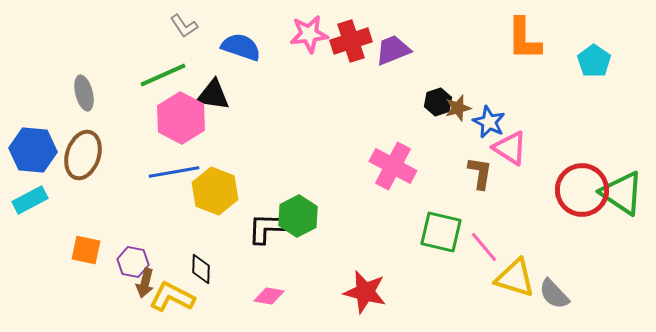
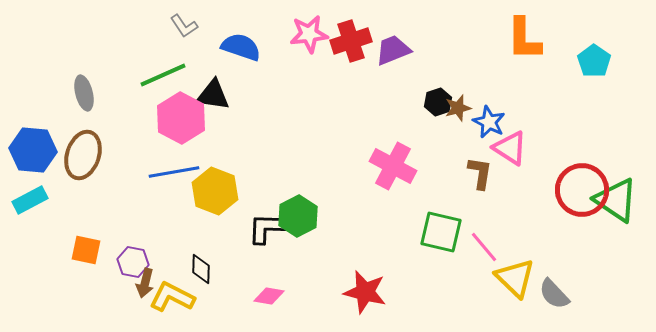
green triangle: moved 6 px left, 7 px down
yellow triangle: rotated 27 degrees clockwise
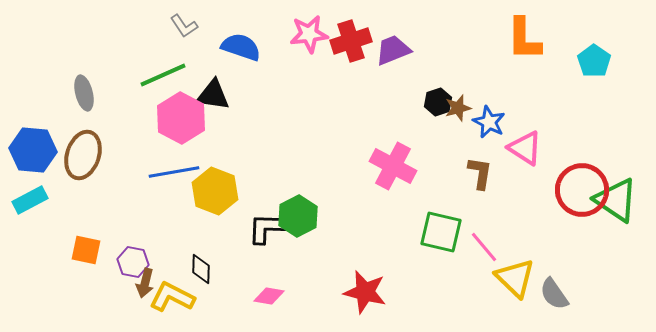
pink triangle: moved 15 px right
gray semicircle: rotated 8 degrees clockwise
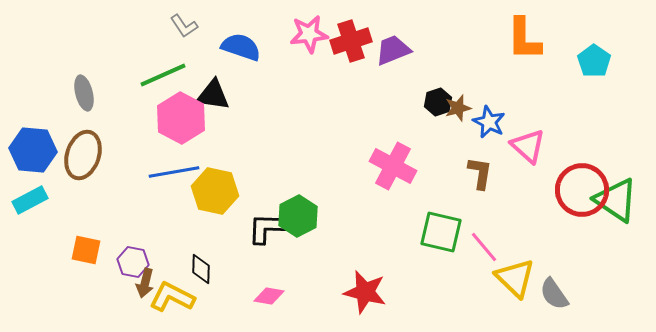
pink triangle: moved 3 px right, 2 px up; rotated 9 degrees clockwise
yellow hexagon: rotated 9 degrees counterclockwise
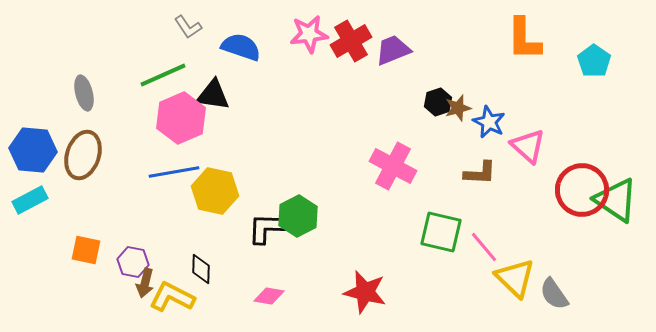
gray L-shape: moved 4 px right, 1 px down
red cross: rotated 12 degrees counterclockwise
pink hexagon: rotated 9 degrees clockwise
brown L-shape: rotated 84 degrees clockwise
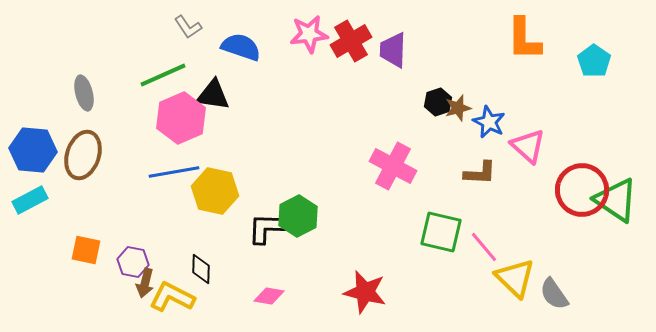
purple trapezoid: rotated 66 degrees counterclockwise
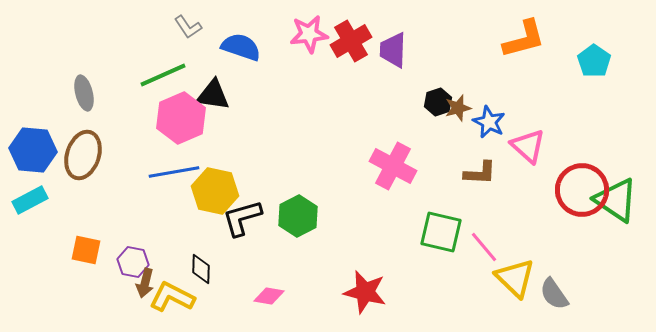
orange L-shape: rotated 105 degrees counterclockwise
black L-shape: moved 26 px left, 10 px up; rotated 18 degrees counterclockwise
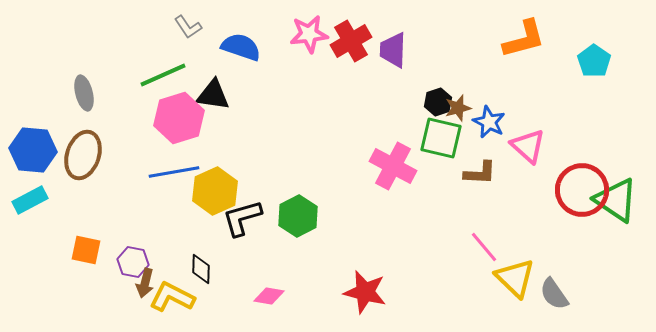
pink hexagon: moved 2 px left; rotated 6 degrees clockwise
yellow hexagon: rotated 24 degrees clockwise
green square: moved 94 px up
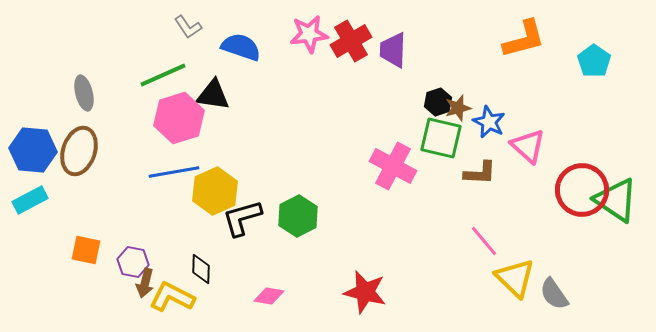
brown ellipse: moved 4 px left, 4 px up
pink line: moved 6 px up
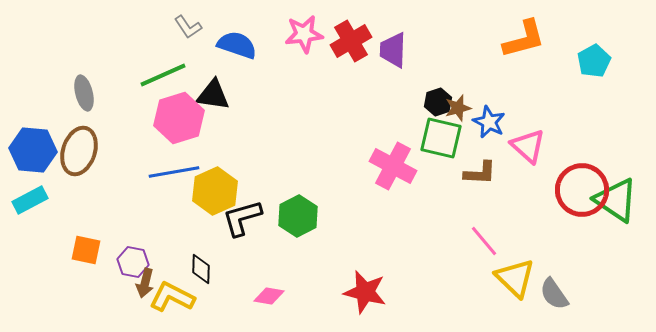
pink star: moved 5 px left
blue semicircle: moved 4 px left, 2 px up
cyan pentagon: rotated 8 degrees clockwise
